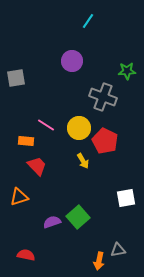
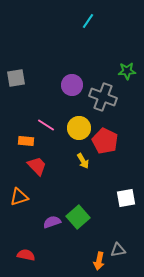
purple circle: moved 24 px down
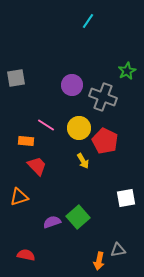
green star: rotated 24 degrees counterclockwise
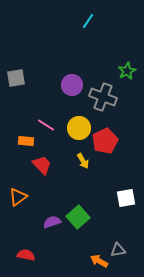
red pentagon: rotated 20 degrees clockwise
red trapezoid: moved 5 px right, 1 px up
orange triangle: moved 1 px left; rotated 18 degrees counterclockwise
orange arrow: rotated 108 degrees clockwise
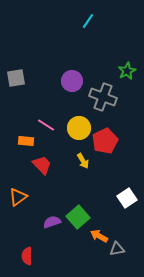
purple circle: moved 4 px up
white square: moved 1 px right; rotated 24 degrees counterclockwise
gray triangle: moved 1 px left, 1 px up
red semicircle: moved 1 px right, 1 px down; rotated 102 degrees counterclockwise
orange arrow: moved 25 px up
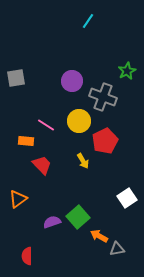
yellow circle: moved 7 px up
orange triangle: moved 2 px down
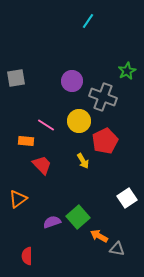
gray triangle: rotated 21 degrees clockwise
